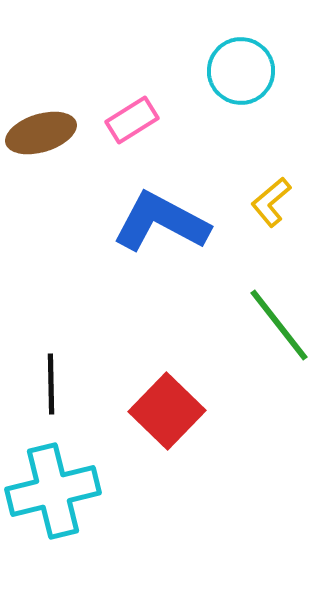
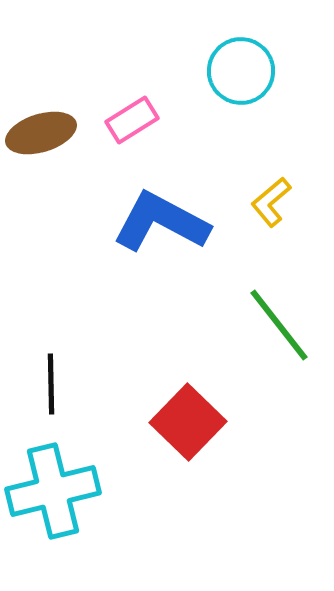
red square: moved 21 px right, 11 px down
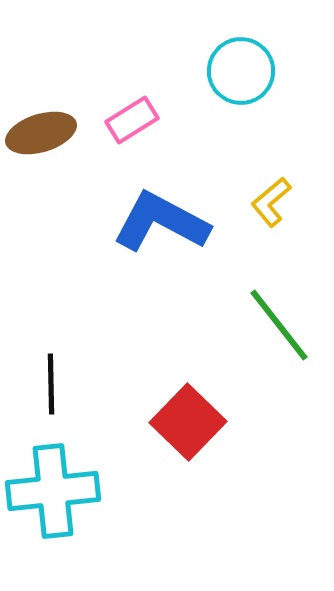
cyan cross: rotated 8 degrees clockwise
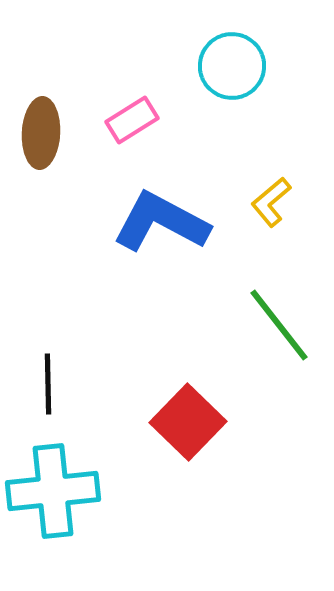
cyan circle: moved 9 px left, 5 px up
brown ellipse: rotated 70 degrees counterclockwise
black line: moved 3 px left
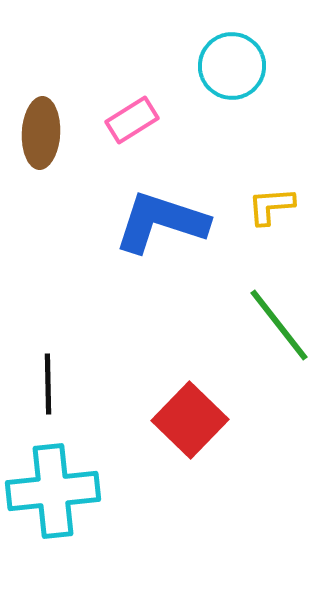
yellow L-shape: moved 4 px down; rotated 36 degrees clockwise
blue L-shape: rotated 10 degrees counterclockwise
red square: moved 2 px right, 2 px up
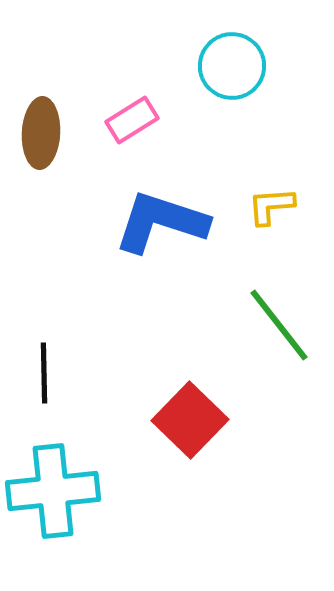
black line: moved 4 px left, 11 px up
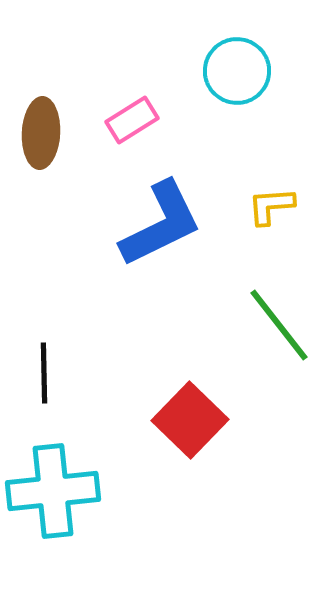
cyan circle: moved 5 px right, 5 px down
blue L-shape: moved 2 px down; rotated 136 degrees clockwise
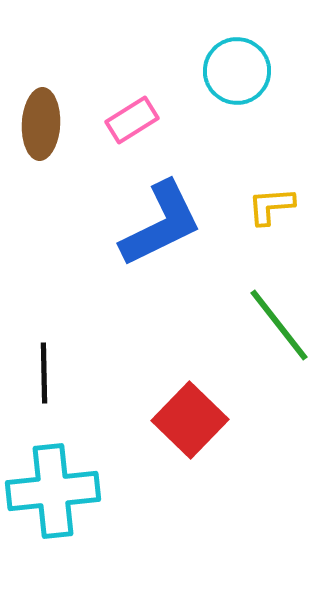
brown ellipse: moved 9 px up
